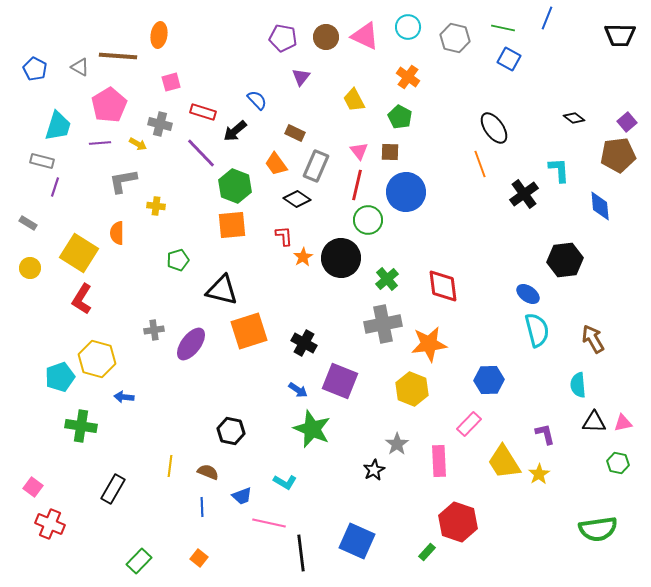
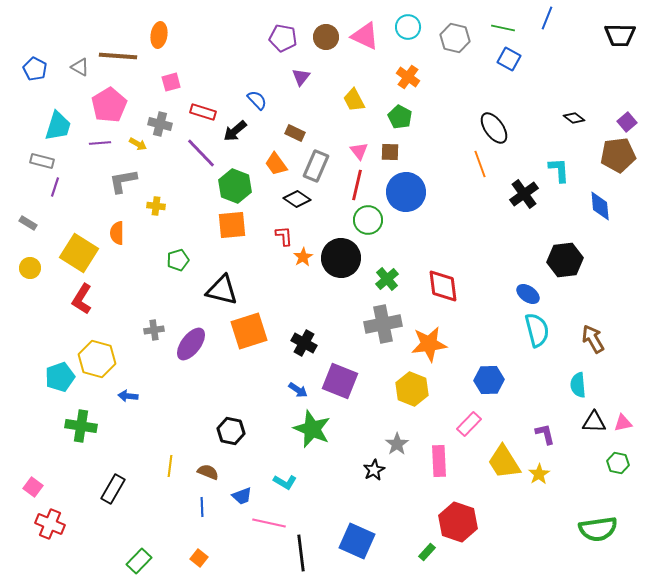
blue arrow at (124, 397): moved 4 px right, 1 px up
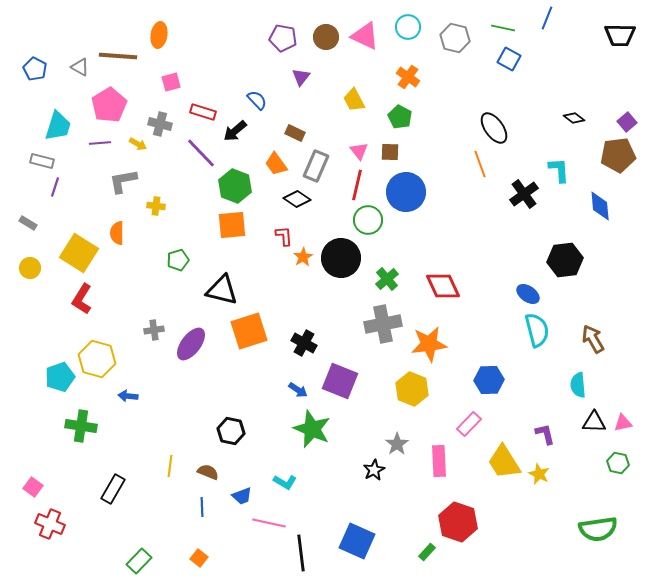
red diamond at (443, 286): rotated 18 degrees counterclockwise
yellow star at (539, 474): rotated 15 degrees counterclockwise
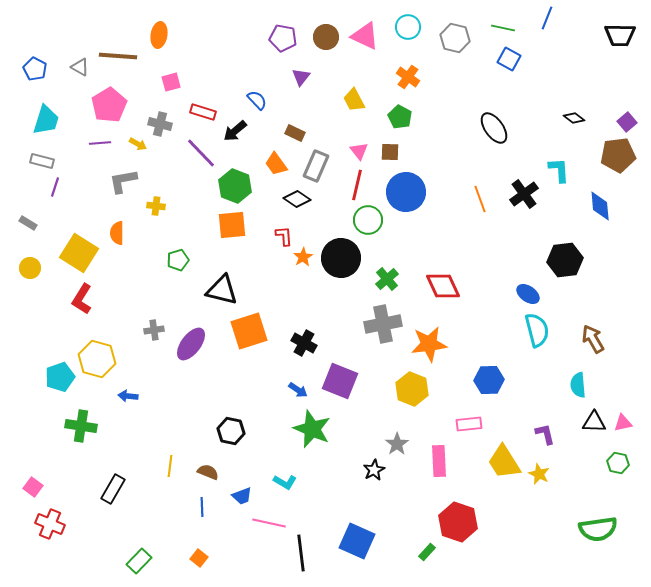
cyan trapezoid at (58, 126): moved 12 px left, 6 px up
orange line at (480, 164): moved 35 px down
pink rectangle at (469, 424): rotated 40 degrees clockwise
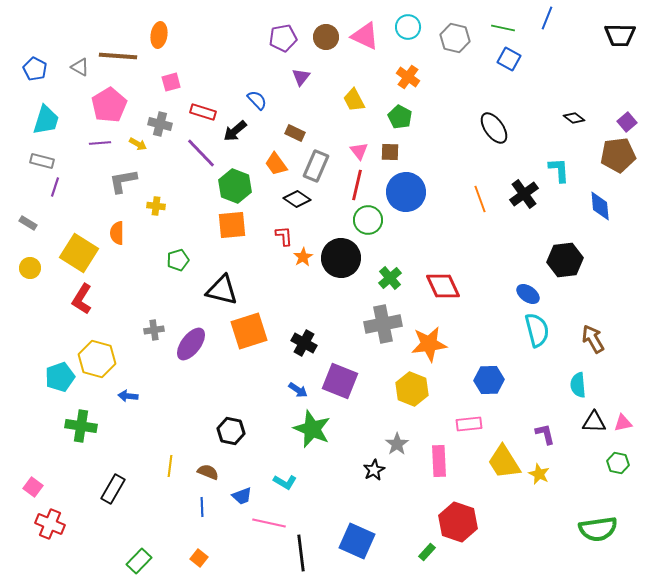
purple pentagon at (283, 38): rotated 20 degrees counterclockwise
green cross at (387, 279): moved 3 px right, 1 px up
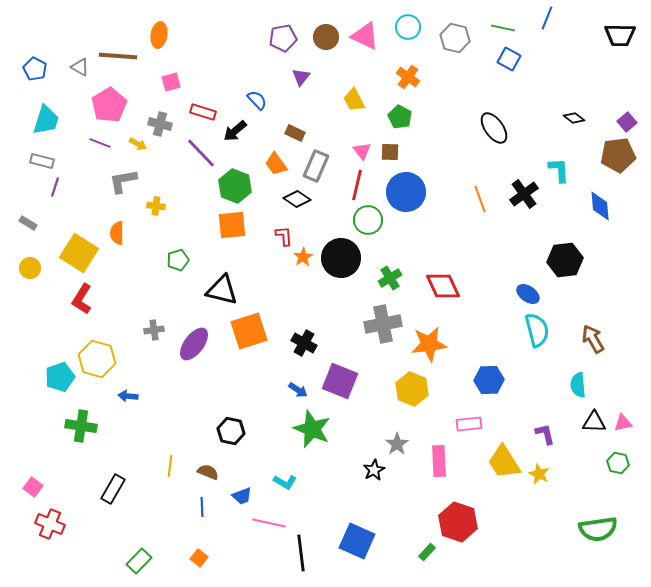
purple line at (100, 143): rotated 25 degrees clockwise
pink triangle at (359, 151): moved 3 px right
green cross at (390, 278): rotated 10 degrees clockwise
purple ellipse at (191, 344): moved 3 px right
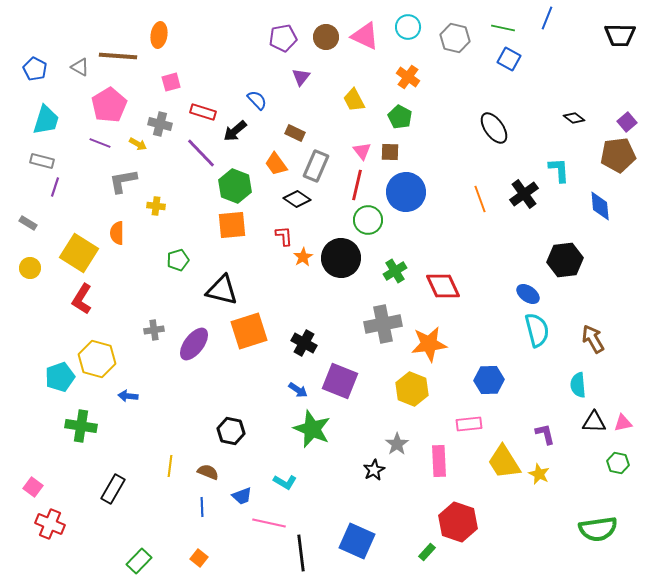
green cross at (390, 278): moved 5 px right, 7 px up
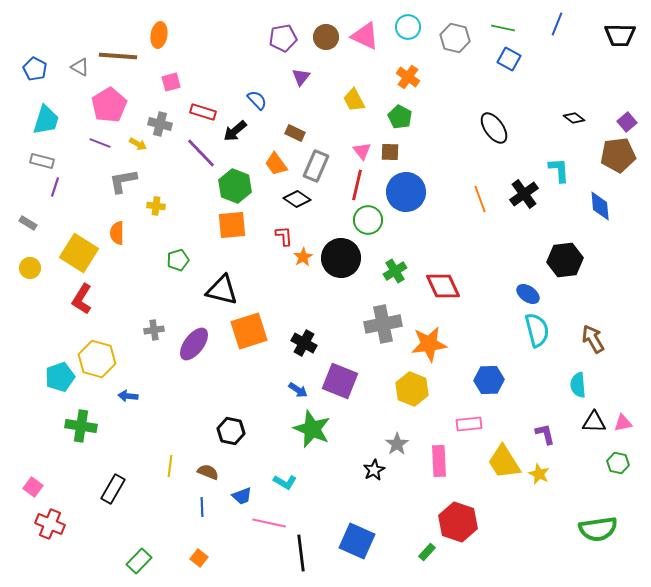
blue line at (547, 18): moved 10 px right, 6 px down
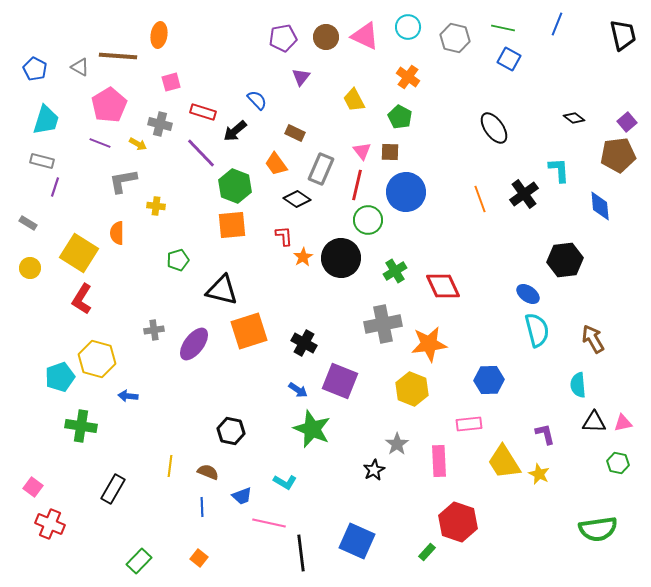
black trapezoid at (620, 35): moved 3 px right; rotated 104 degrees counterclockwise
gray rectangle at (316, 166): moved 5 px right, 3 px down
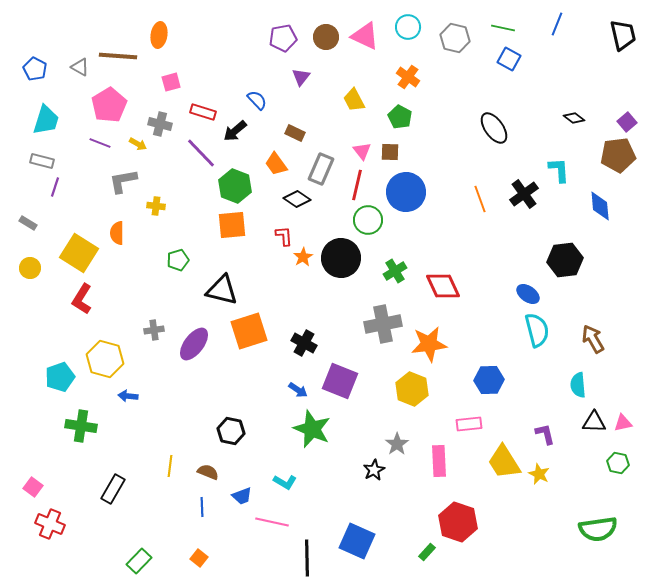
yellow hexagon at (97, 359): moved 8 px right
pink line at (269, 523): moved 3 px right, 1 px up
black line at (301, 553): moved 6 px right, 5 px down; rotated 6 degrees clockwise
